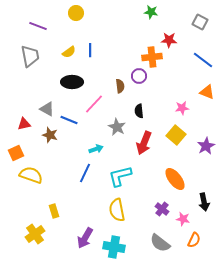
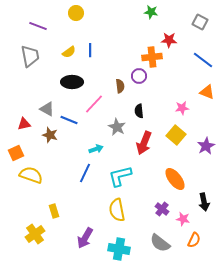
cyan cross at (114, 247): moved 5 px right, 2 px down
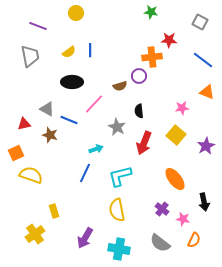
brown semicircle at (120, 86): rotated 80 degrees clockwise
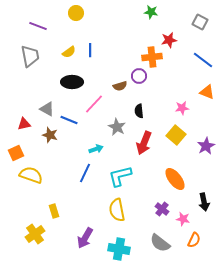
red star at (169, 40): rotated 14 degrees counterclockwise
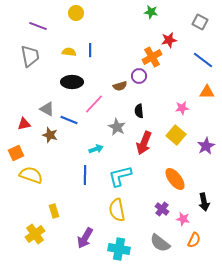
yellow semicircle at (69, 52): rotated 136 degrees counterclockwise
orange cross at (152, 57): rotated 24 degrees counterclockwise
orange triangle at (207, 92): rotated 21 degrees counterclockwise
blue line at (85, 173): moved 2 px down; rotated 24 degrees counterclockwise
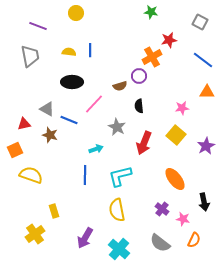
black semicircle at (139, 111): moved 5 px up
orange square at (16, 153): moved 1 px left, 3 px up
cyan cross at (119, 249): rotated 30 degrees clockwise
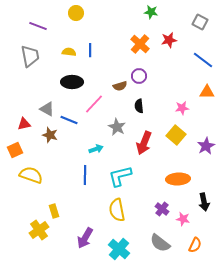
orange cross at (152, 57): moved 12 px left, 13 px up; rotated 18 degrees counterclockwise
orange ellipse at (175, 179): moved 3 px right; rotated 55 degrees counterclockwise
yellow cross at (35, 234): moved 4 px right, 4 px up
orange semicircle at (194, 240): moved 1 px right, 5 px down
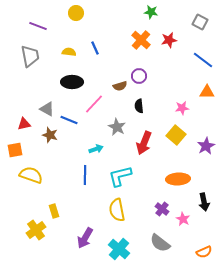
orange cross at (140, 44): moved 1 px right, 4 px up
blue line at (90, 50): moved 5 px right, 2 px up; rotated 24 degrees counterclockwise
orange square at (15, 150): rotated 14 degrees clockwise
pink star at (183, 219): rotated 16 degrees clockwise
yellow cross at (39, 230): moved 3 px left
orange semicircle at (195, 245): moved 9 px right, 7 px down; rotated 42 degrees clockwise
